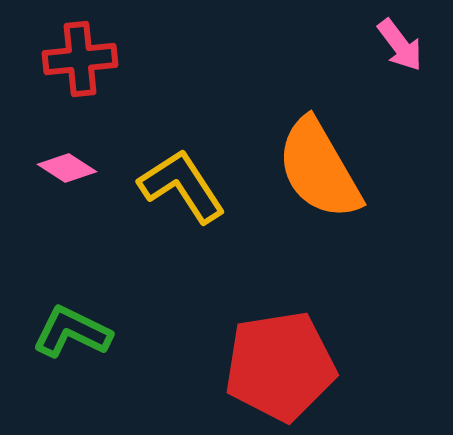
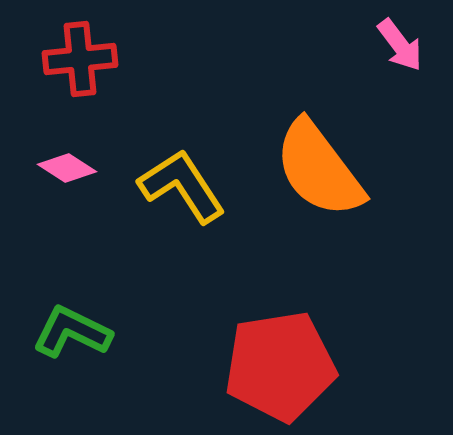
orange semicircle: rotated 7 degrees counterclockwise
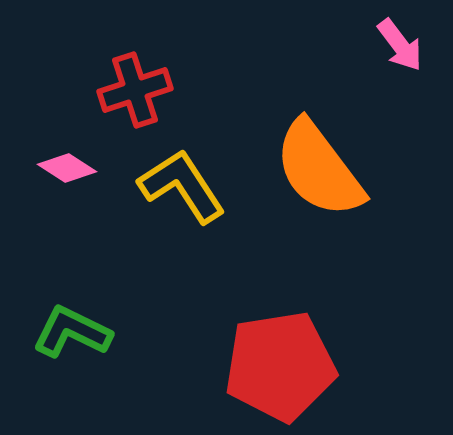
red cross: moved 55 px right, 31 px down; rotated 12 degrees counterclockwise
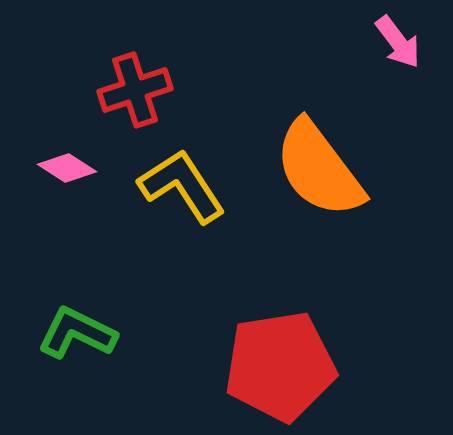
pink arrow: moved 2 px left, 3 px up
green L-shape: moved 5 px right, 1 px down
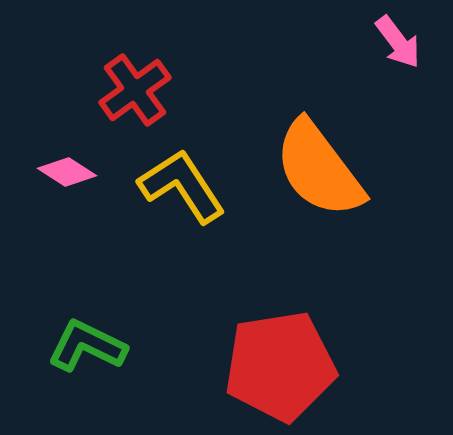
red cross: rotated 18 degrees counterclockwise
pink diamond: moved 4 px down
green L-shape: moved 10 px right, 13 px down
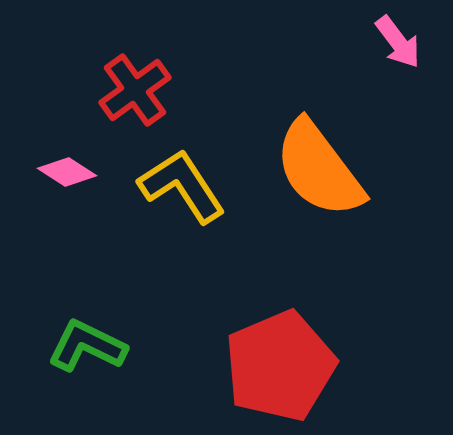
red pentagon: rotated 14 degrees counterclockwise
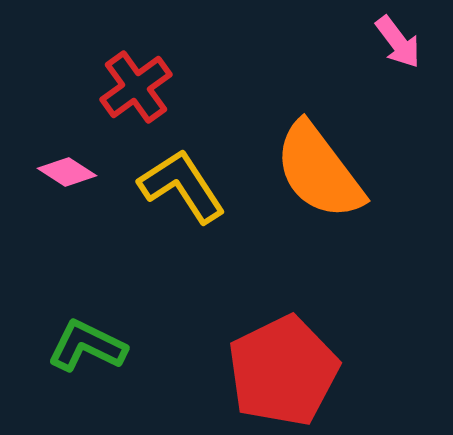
red cross: moved 1 px right, 3 px up
orange semicircle: moved 2 px down
red pentagon: moved 3 px right, 5 px down; rotated 3 degrees counterclockwise
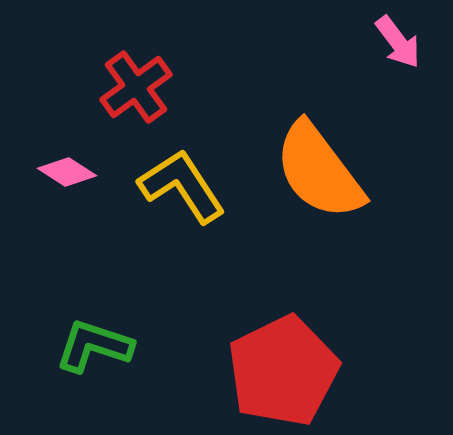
green L-shape: moved 7 px right; rotated 8 degrees counterclockwise
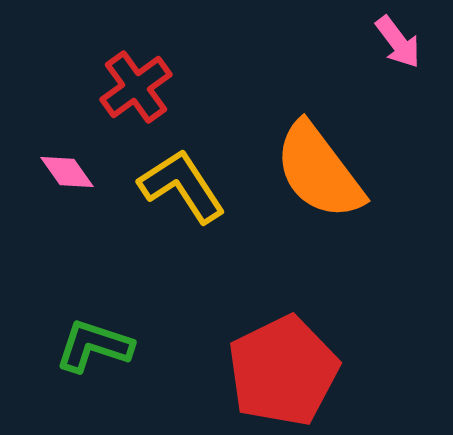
pink diamond: rotated 22 degrees clockwise
